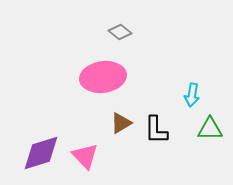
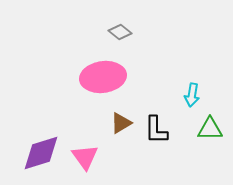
pink triangle: moved 1 px down; rotated 8 degrees clockwise
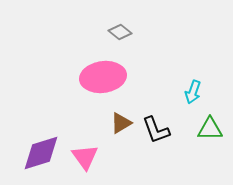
cyan arrow: moved 1 px right, 3 px up; rotated 10 degrees clockwise
black L-shape: rotated 20 degrees counterclockwise
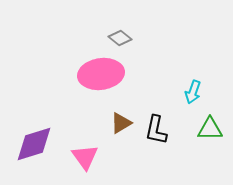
gray diamond: moved 6 px down
pink ellipse: moved 2 px left, 3 px up
black L-shape: rotated 32 degrees clockwise
purple diamond: moved 7 px left, 9 px up
